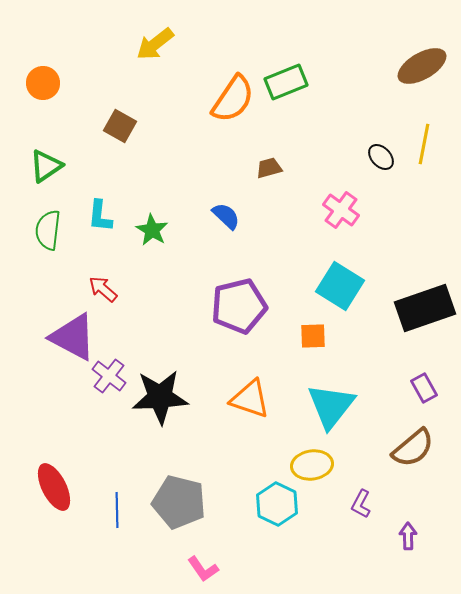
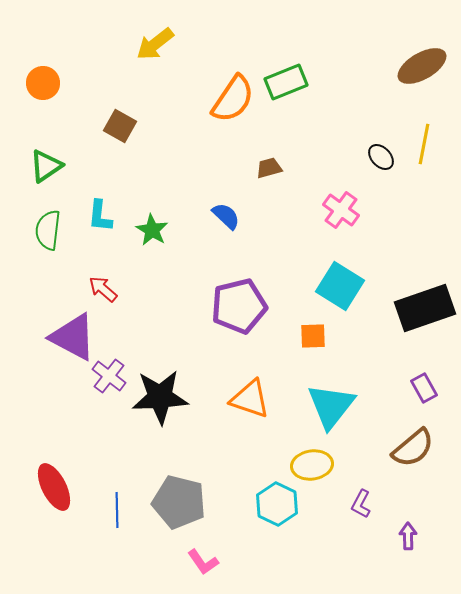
pink L-shape: moved 7 px up
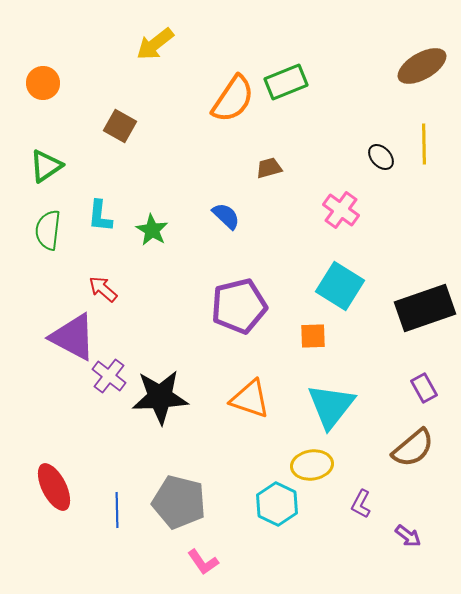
yellow line: rotated 12 degrees counterclockwise
purple arrow: rotated 128 degrees clockwise
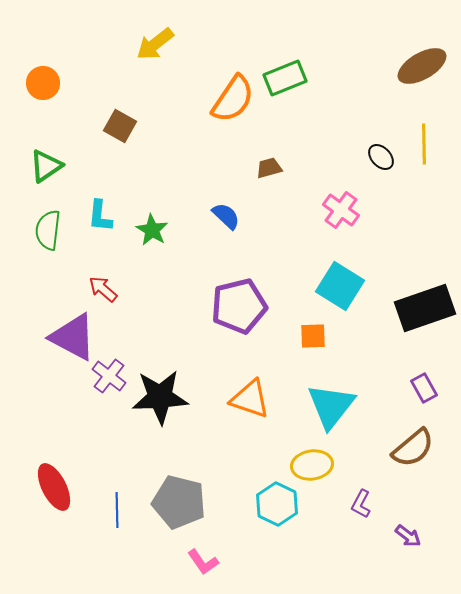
green rectangle: moved 1 px left, 4 px up
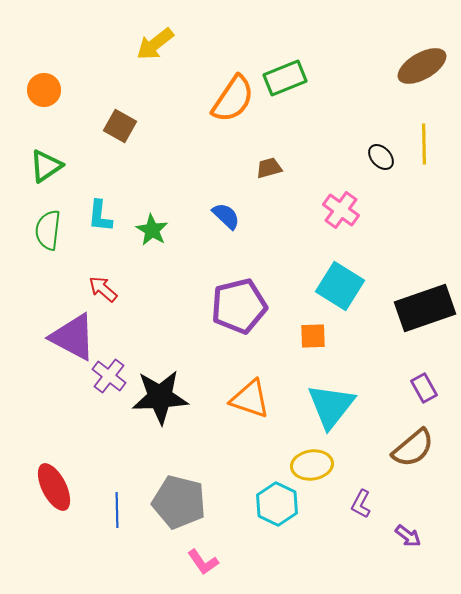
orange circle: moved 1 px right, 7 px down
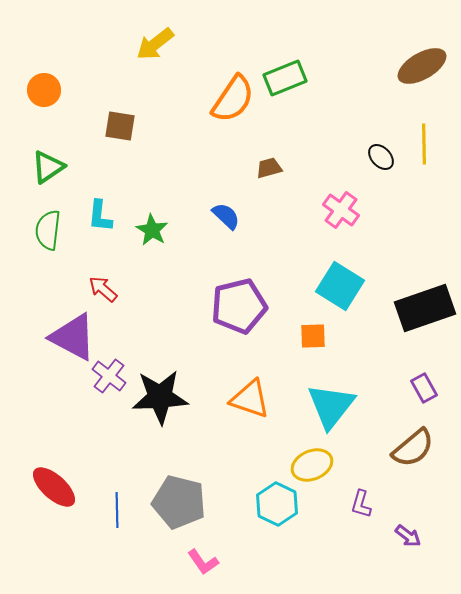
brown square: rotated 20 degrees counterclockwise
green triangle: moved 2 px right, 1 px down
yellow ellipse: rotated 15 degrees counterclockwise
red ellipse: rotated 21 degrees counterclockwise
purple L-shape: rotated 12 degrees counterclockwise
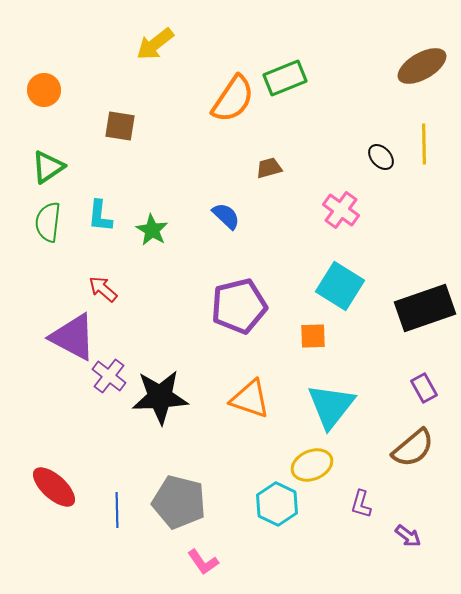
green semicircle: moved 8 px up
